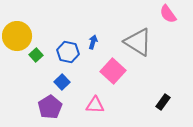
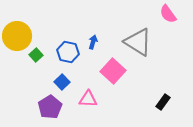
pink triangle: moved 7 px left, 6 px up
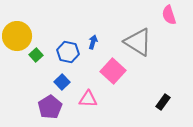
pink semicircle: moved 1 px right, 1 px down; rotated 18 degrees clockwise
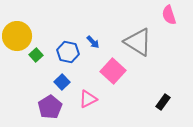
blue arrow: rotated 120 degrees clockwise
pink triangle: rotated 30 degrees counterclockwise
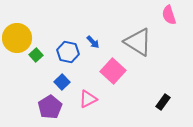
yellow circle: moved 2 px down
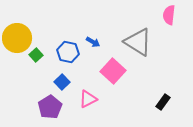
pink semicircle: rotated 24 degrees clockwise
blue arrow: rotated 16 degrees counterclockwise
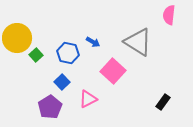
blue hexagon: moved 1 px down
